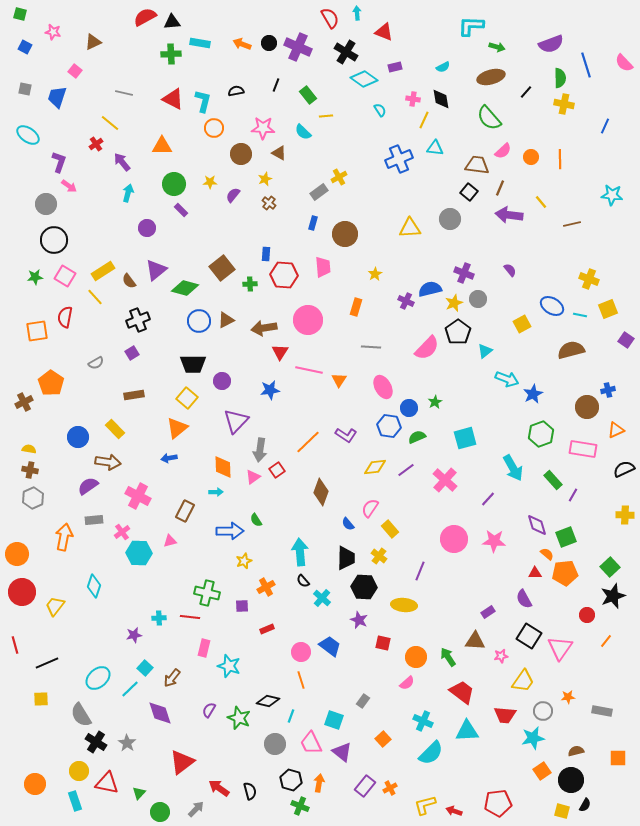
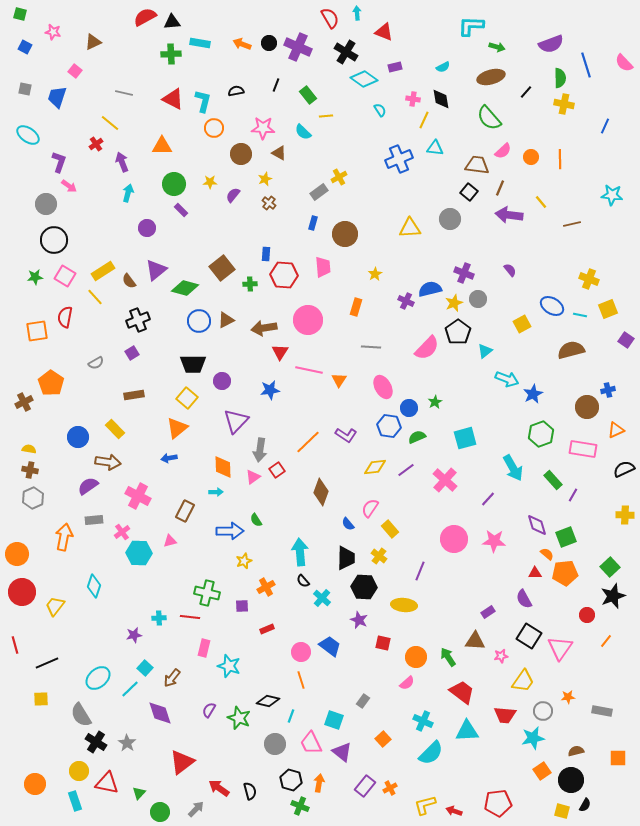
purple arrow at (122, 162): rotated 18 degrees clockwise
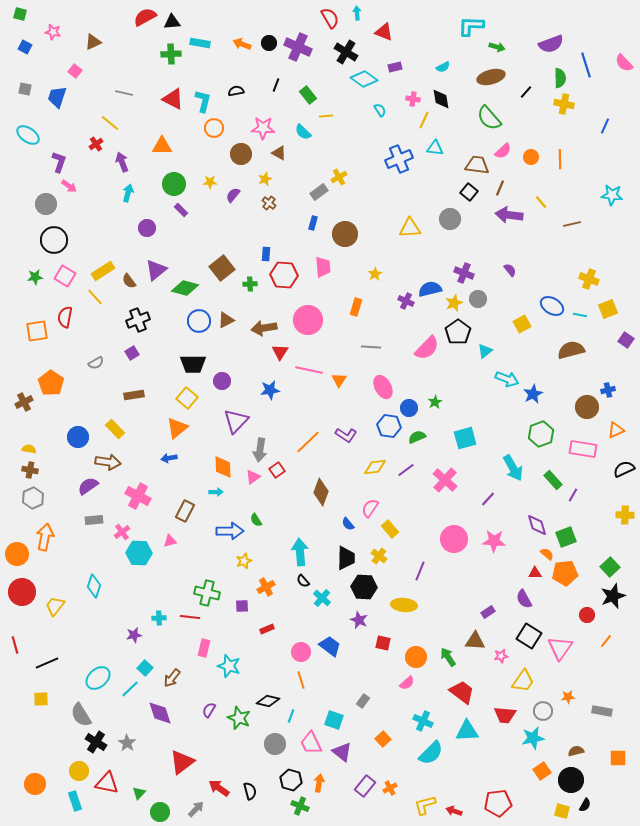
orange arrow at (64, 537): moved 19 px left
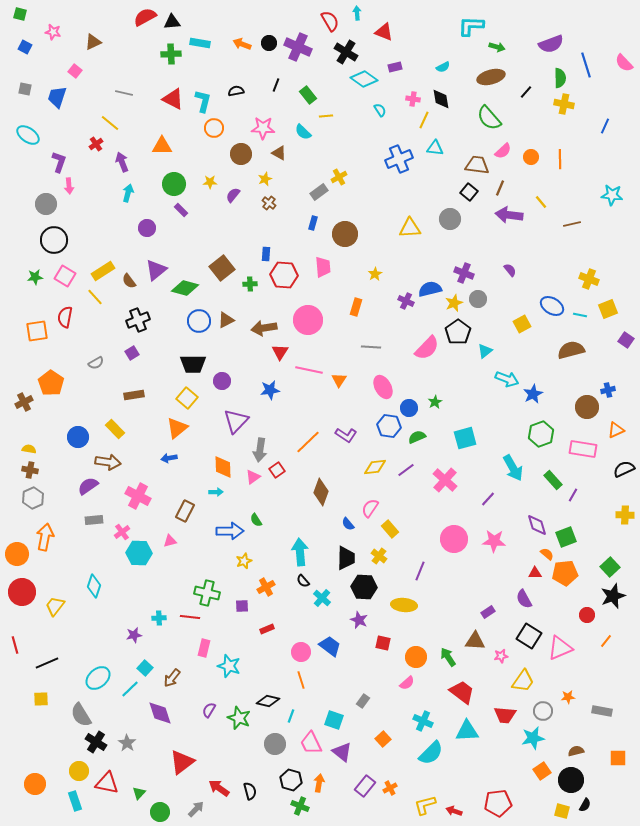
red semicircle at (330, 18): moved 3 px down
pink arrow at (69, 186): rotated 49 degrees clockwise
pink triangle at (560, 648): rotated 32 degrees clockwise
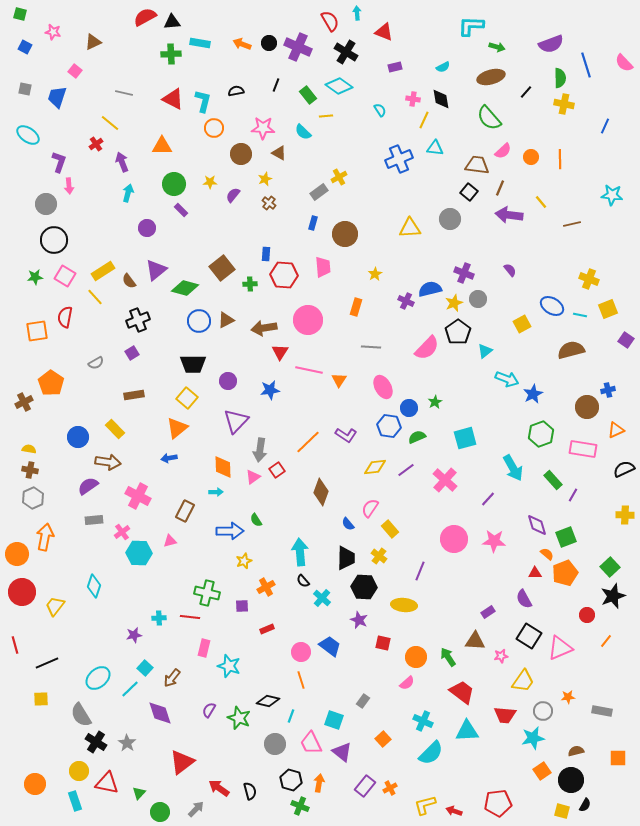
cyan diamond at (364, 79): moved 25 px left, 7 px down
purple circle at (222, 381): moved 6 px right
orange pentagon at (565, 573): rotated 15 degrees counterclockwise
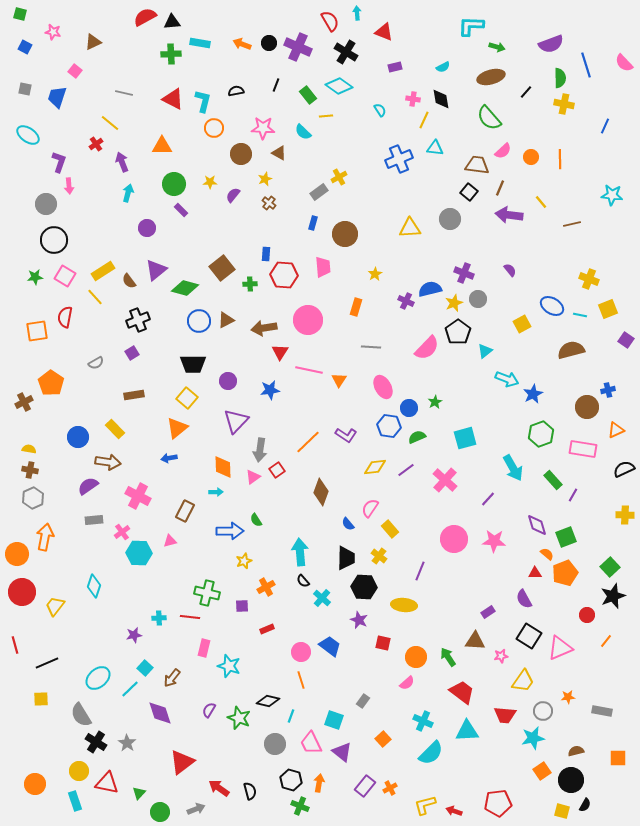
gray arrow at (196, 809): rotated 24 degrees clockwise
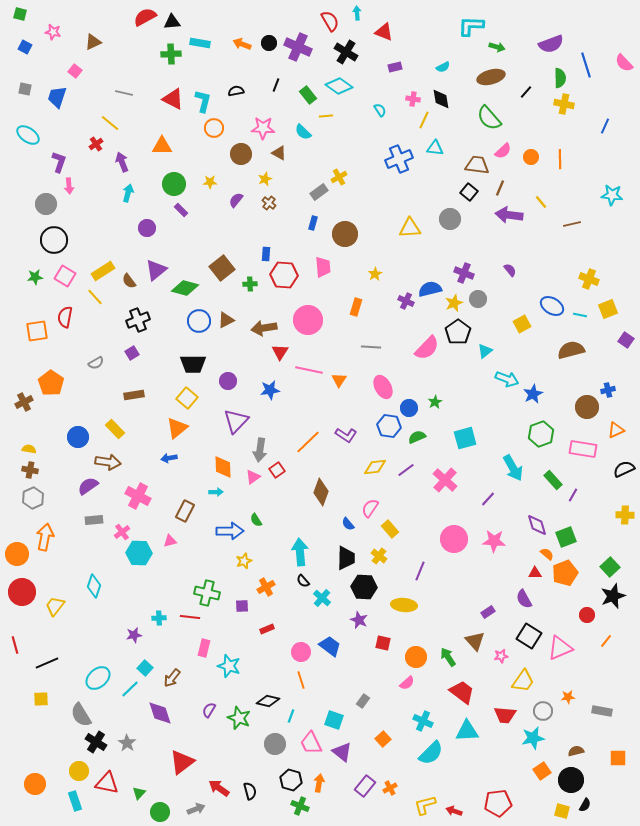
purple semicircle at (233, 195): moved 3 px right, 5 px down
brown triangle at (475, 641): rotated 45 degrees clockwise
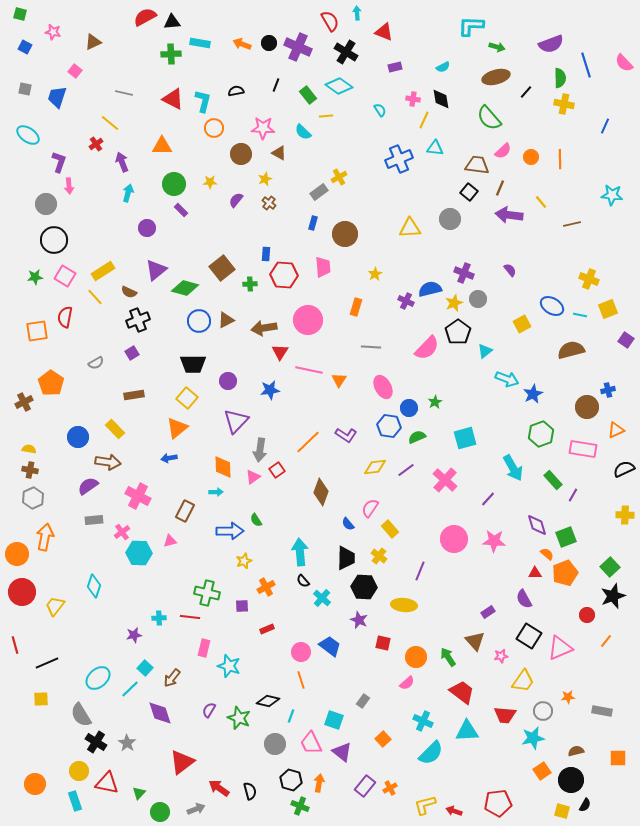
brown ellipse at (491, 77): moved 5 px right
brown semicircle at (129, 281): moved 11 px down; rotated 28 degrees counterclockwise
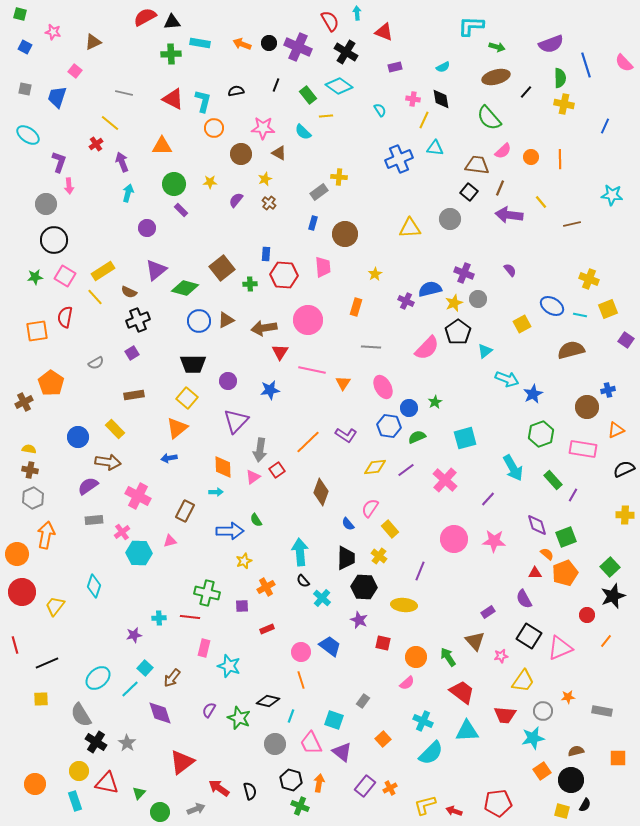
yellow cross at (339, 177): rotated 35 degrees clockwise
pink line at (309, 370): moved 3 px right
orange triangle at (339, 380): moved 4 px right, 3 px down
orange arrow at (45, 537): moved 1 px right, 2 px up
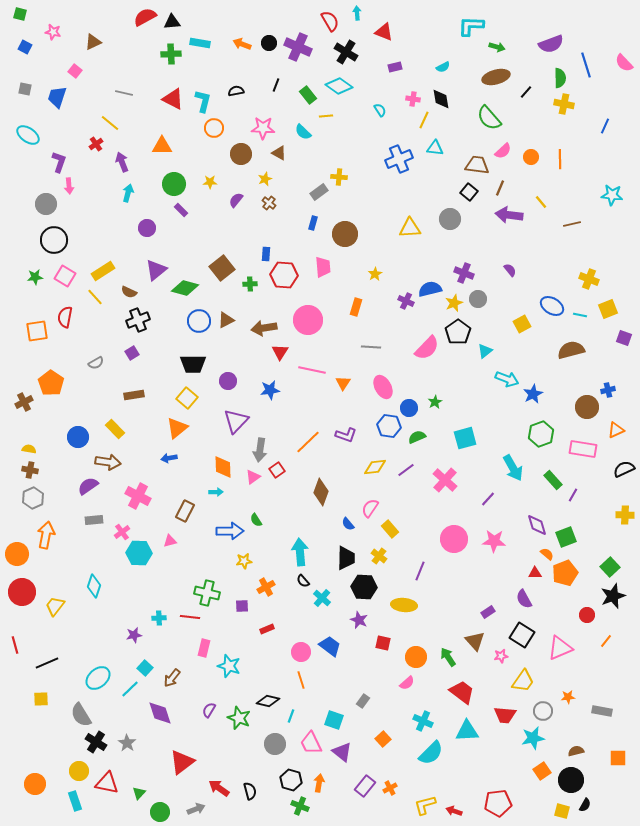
purple square at (626, 340): moved 2 px left, 2 px up; rotated 14 degrees counterclockwise
purple L-shape at (346, 435): rotated 15 degrees counterclockwise
yellow star at (244, 561): rotated 14 degrees clockwise
black square at (529, 636): moved 7 px left, 1 px up
